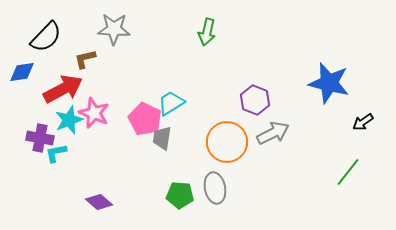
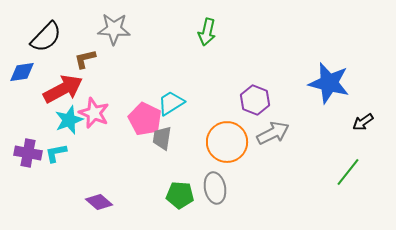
purple cross: moved 12 px left, 15 px down
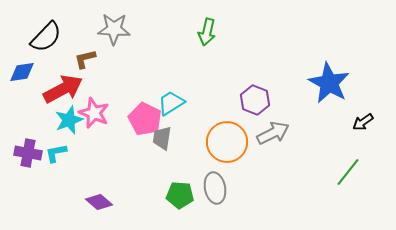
blue star: rotated 15 degrees clockwise
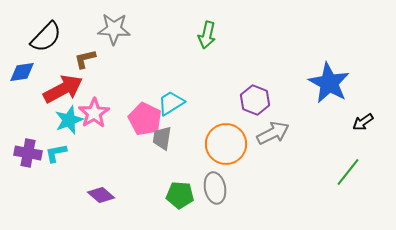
green arrow: moved 3 px down
pink star: rotated 16 degrees clockwise
orange circle: moved 1 px left, 2 px down
purple diamond: moved 2 px right, 7 px up
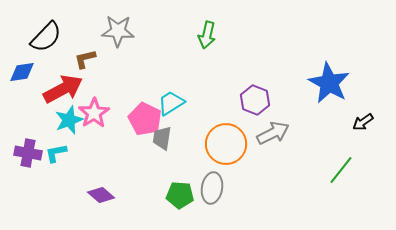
gray star: moved 4 px right, 2 px down
green line: moved 7 px left, 2 px up
gray ellipse: moved 3 px left; rotated 20 degrees clockwise
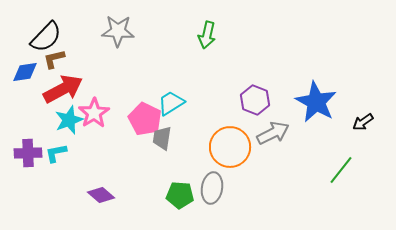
brown L-shape: moved 31 px left
blue diamond: moved 3 px right
blue star: moved 13 px left, 19 px down
orange circle: moved 4 px right, 3 px down
purple cross: rotated 12 degrees counterclockwise
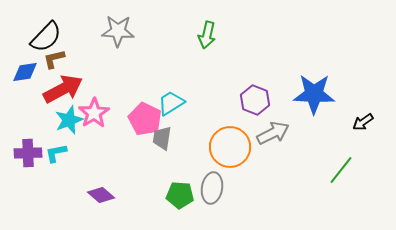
blue star: moved 2 px left, 8 px up; rotated 27 degrees counterclockwise
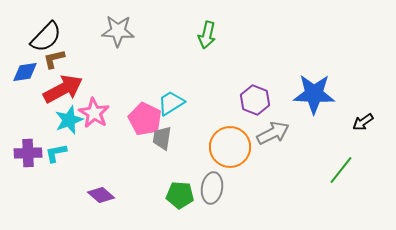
pink star: rotated 8 degrees counterclockwise
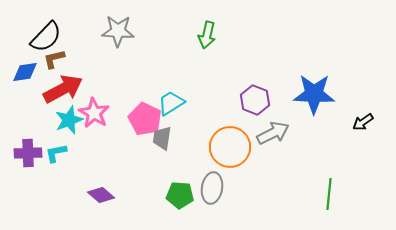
green line: moved 12 px left, 24 px down; rotated 32 degrees counterclockwise
